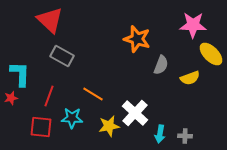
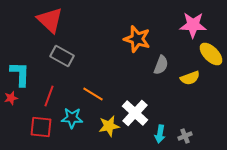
gray cross: rotated 24 degrees counterclockwise
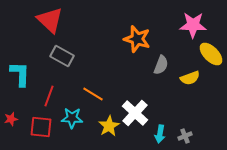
red star: moved 21 px down
yellow star: rotated 20 degrees counterclockwise
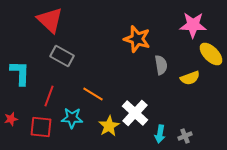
gray semicircle: rotated 30 degrees counterclockwise
cyan L-shape: moved 1 px up
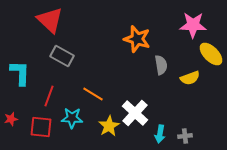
gray cross: rotated 16 degrees clockwise
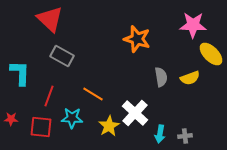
red triangle: moved 1 px up
gray semicircle: moved 12 px down
red star: rotated 16 degrees clockwise
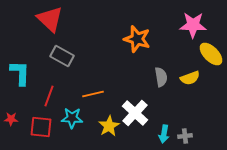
orange line: rotated 45 degrees counterclockwise
cyan arrow: moved 4 px right
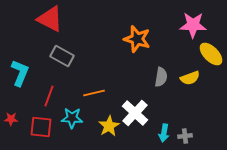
red triangle: rotated 16 degrees counterclockwise
cyan L-shape: rotated 20 degrees clockwise
gray semicircle: rotated 18 degrees clockwise
orange line: moved 1 px right, 1 px up
cyan arrow: moved 1 px up
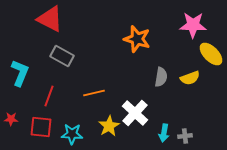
cyan star: moved 16 px down
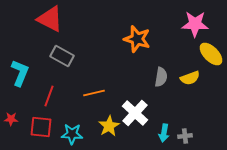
pink star: moved 2 px right, 1 px up
